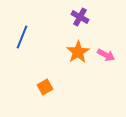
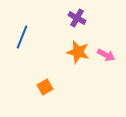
purple cross: moved 3 px left, 1 px down
orange star: rotated 25 degrees counterclockwise
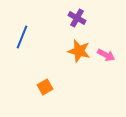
orange star: moved 1 px right, 1 px up
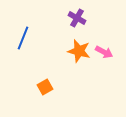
blue line: moved 1 px right, 1 px down
pink arrow: moved 2 px left, 3 px up
